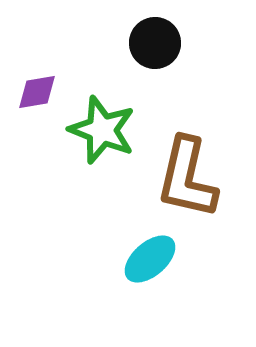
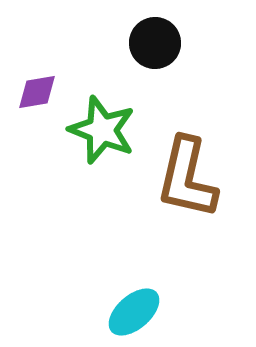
cyan ellipse: moved 16 px left, 53 px down
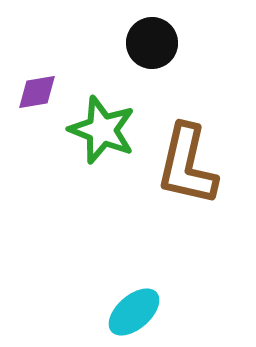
black circle: moved 3 px left
brown L-shape: moved 13 px up
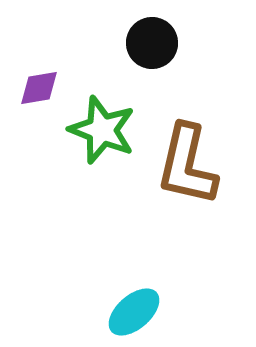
purple diamond: moved 2 px right, 4 px up
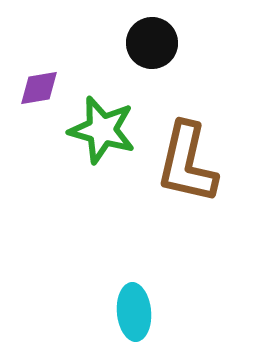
green star: rotated 6 degrees counterclockwise
brown L-shape: moved 2 px up
cyan ellipse: rotated 54 degrees counterclockwise
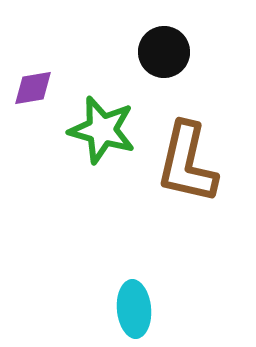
black circle: moved 12 px right, 9 px down
purple diamond: moved 6 px left
cyan ellipse: moved 3 px up
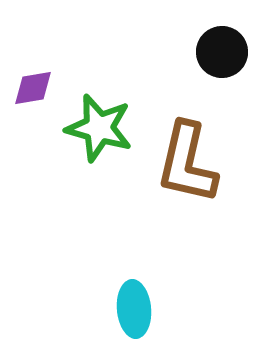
black circle: moved 58 px right
green star: moved 3 px left, 2 px up
